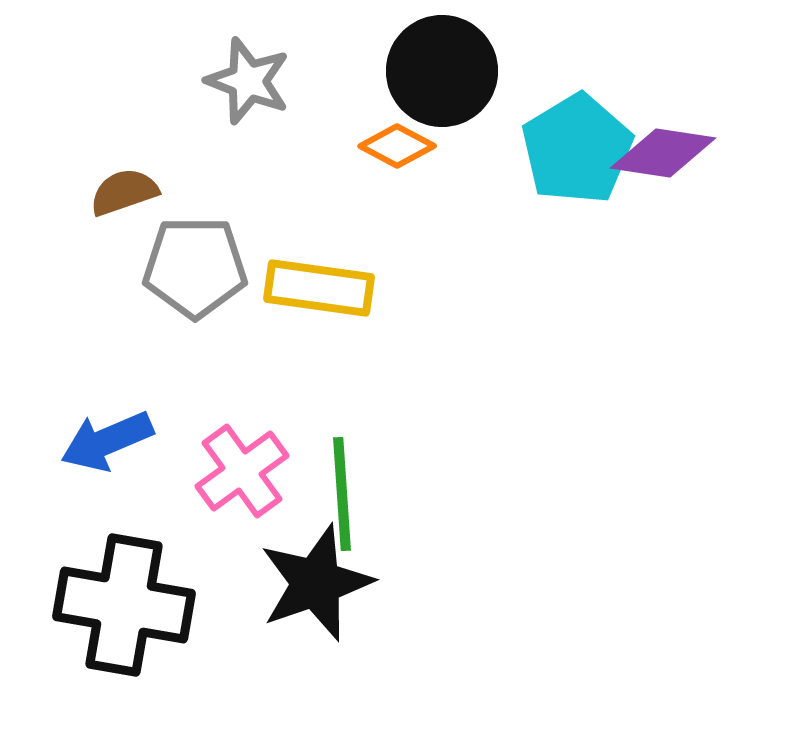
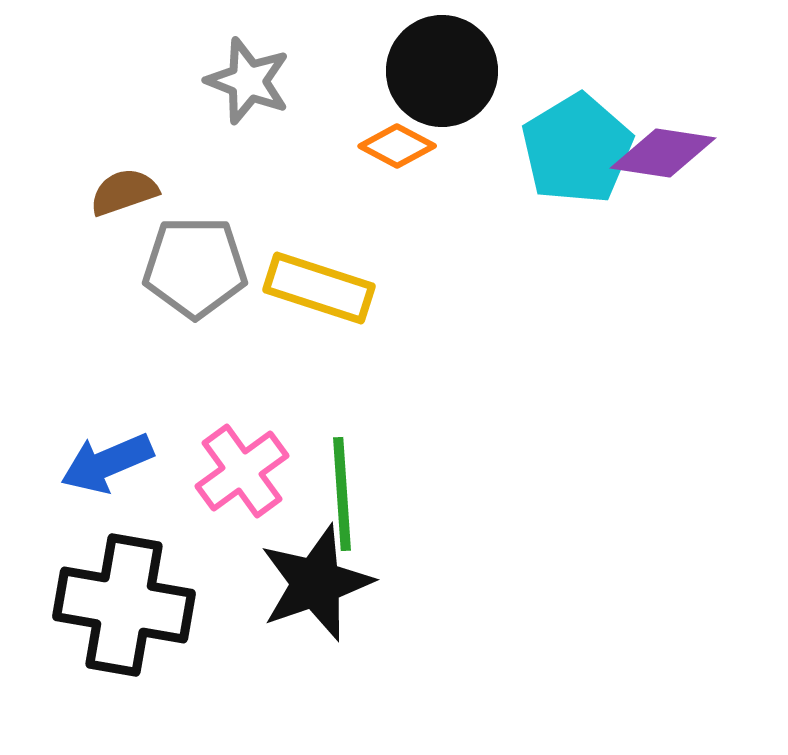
yellow rectangle: rotated 10 degrees clockwise
blue arrow: moved 22 px down
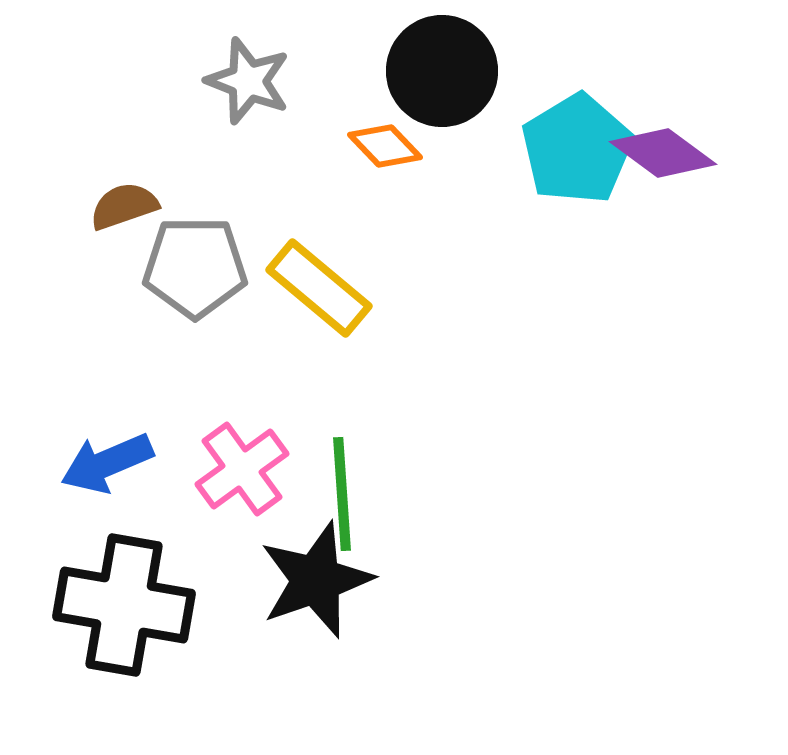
orange diamond: moved 12 px left; rotated 18 degrees clockwise
purple diamond: rotated 28 degrees clockwise
brown semicircle: moved 14 px down
yellow rectangle: rotated 22 degrees clockwise
pink cross: moved 2 px up
black star: moved 3 px up
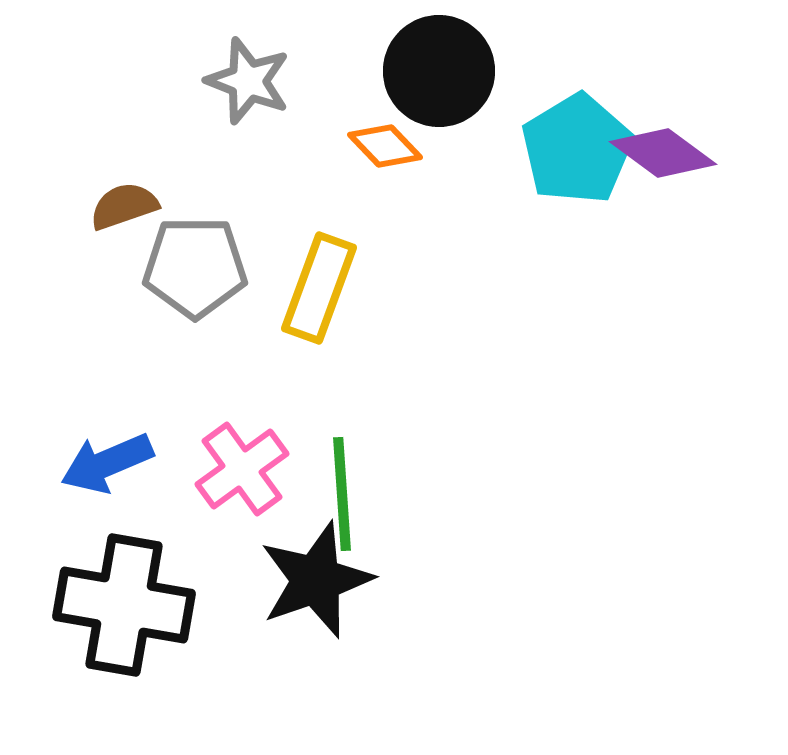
black circle: moved 3 px left
yellow rectangle: rotated 70 degrees clockwise
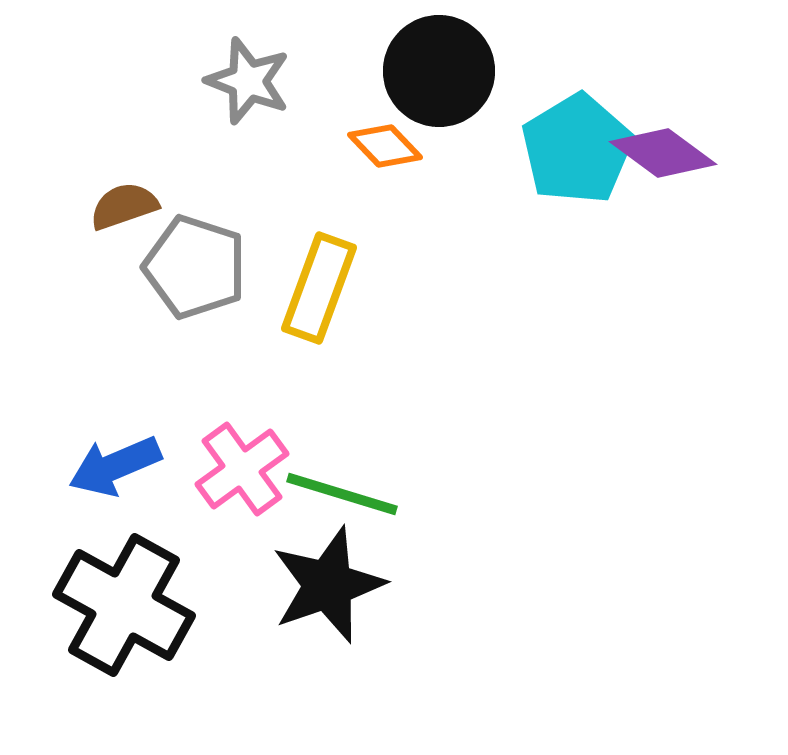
gray pentagon: rotated 18 degrees clockwise
blue arrow: moved 8 px right, 3 px down
green line: rotated 69 degrees counterclockwise
black star: moved 12 px right, 5 px down
black cross: rotated 19 degrees clockwise
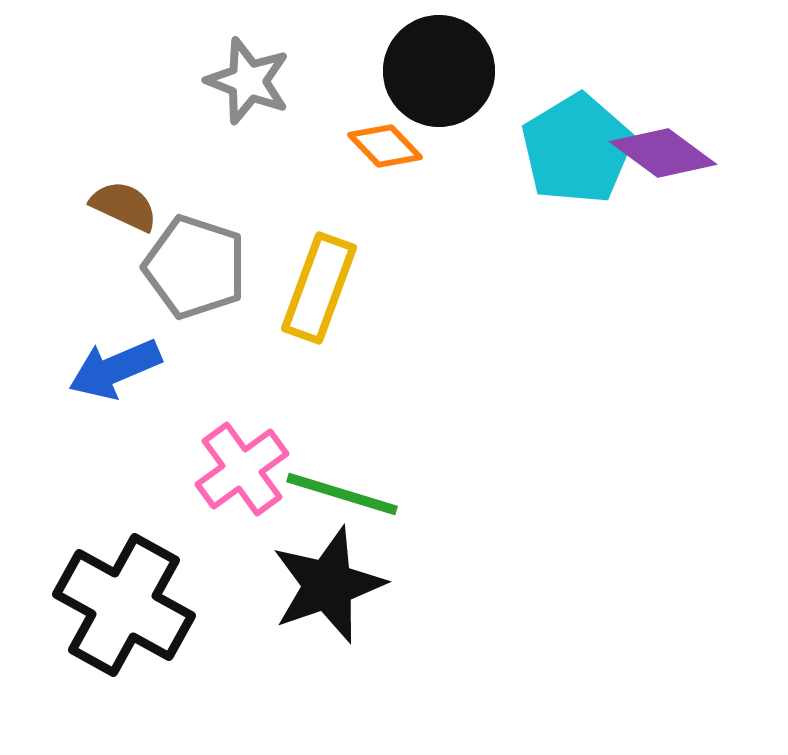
brown semicircle: rotated 44 degrees clockwise
blue arrow: moved 97 px up
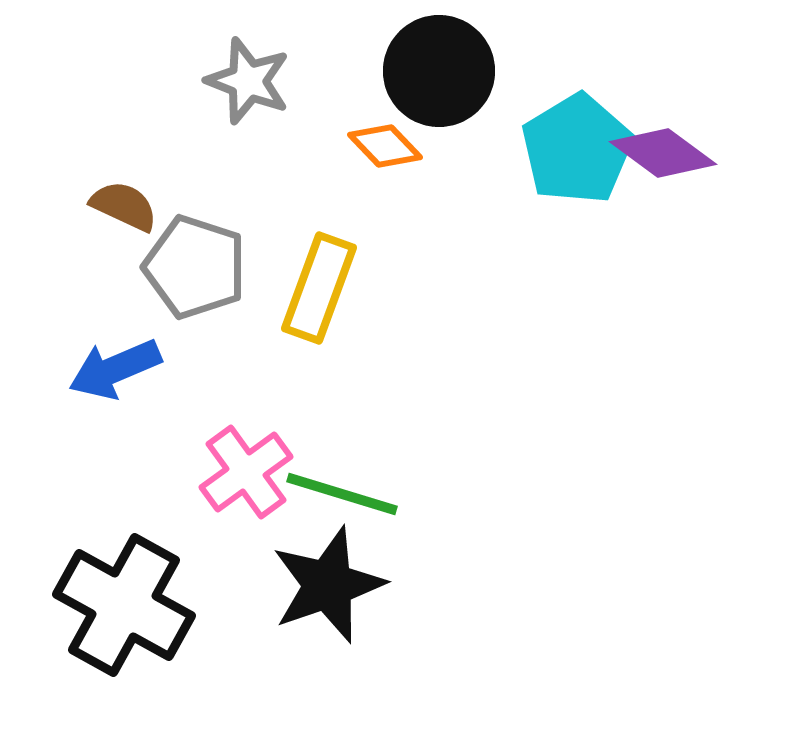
pink cross: moved 4 px right, 3 px down
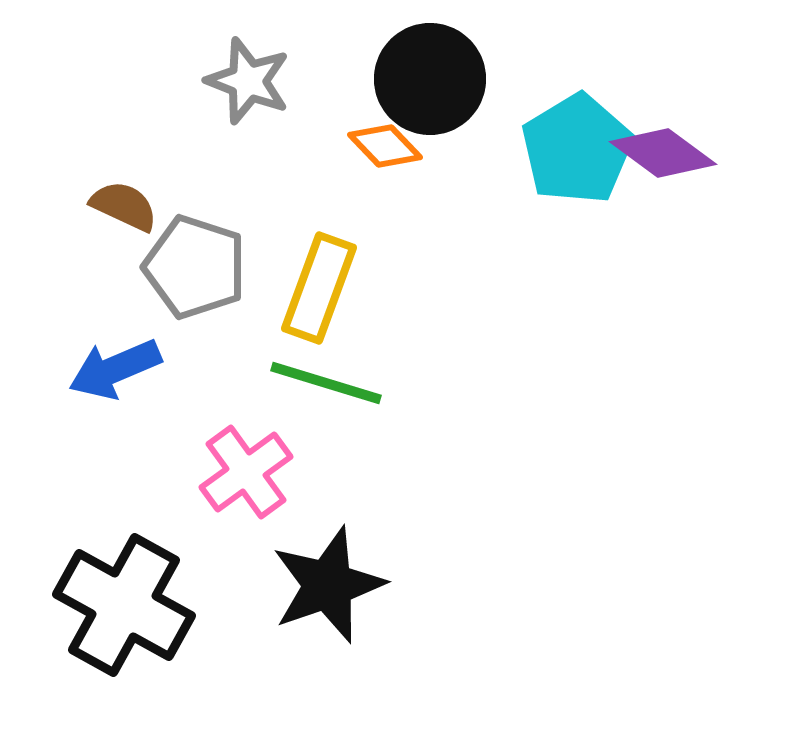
black circle: moved 9 px left, 8 px down
green line: moved 16 px left, 111 px up
